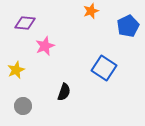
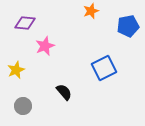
blue pentagon: rotated 15 degrees clockwise
blue square: rotated 30 degrees clockwise
black semicircle: rotated 60 degrees counterclockwise
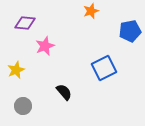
blue pentagon: moved 2 px right, 5 px down
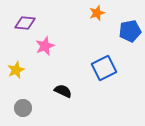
orange star: moved 6 px right, 2 px down
black semicircle: moved 1 px left, 1 px up; rotated 24 degrees counterclockwise
gray circle: moved 2 px down
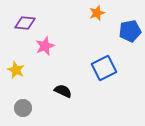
yellow star: rotated 24 degrees counterclockwise
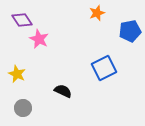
purple diamond: moved 3 px left, 3 px up; rotated 50 degrees clockwise
pink star: moved 6 px left, 7 px up; rotated 24 degrees counterclockwise
yellow star: moved 1 px right, 4 px down
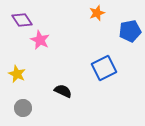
pink star: moved 1 px right, 1 px down
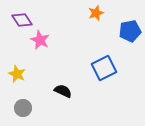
orange star: moved 1 px left
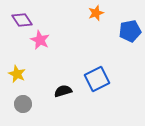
blue square: moved 7 px left, 11 px down
black semicircle: rotated 42 degrees counterclockwise
gray circle: moved 4 px up
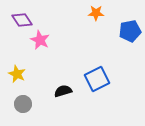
orange star: rotated 21 degrees clockwise
